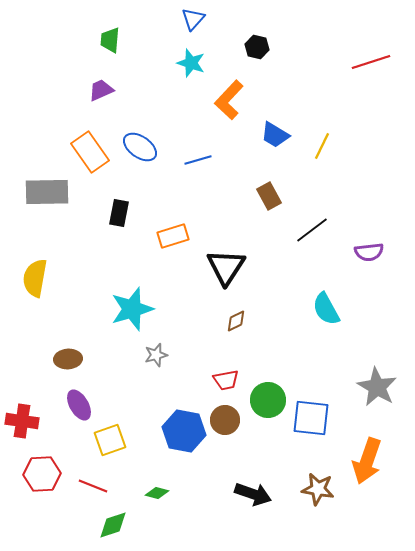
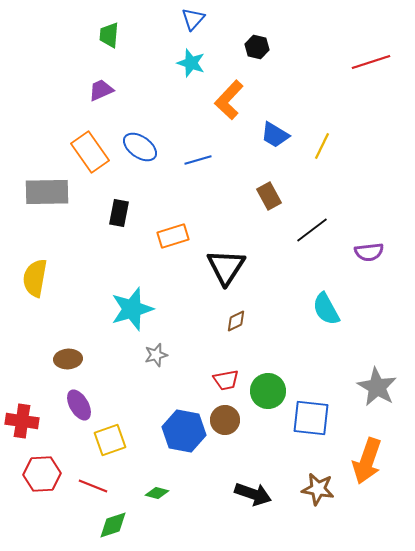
green trapezoid at (110, 40): moved 1 px left, 5 px up
green circle at (268, 400): moved 9 px up
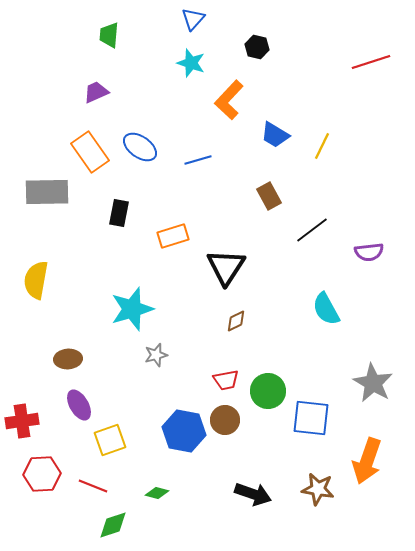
purple trapezoid at (101, 90): moved 5 px left, 2 px down
yellow semicircle at (35, 278): moved 1 px right, 2 px down
gray star at (377, 387): moved 4 px left, 4 px up
red cross at (22, 421): rotated 16 degrees counterclockwise
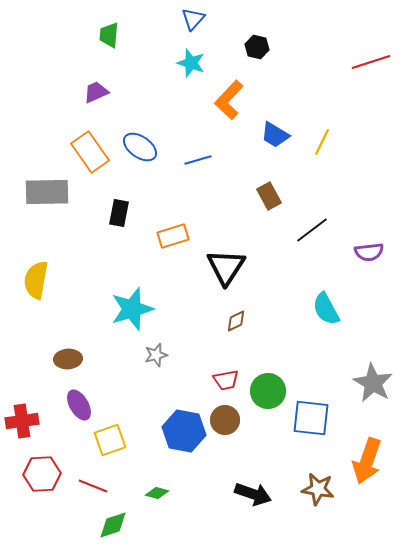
yellow line at (322, 146): moved 4 px up
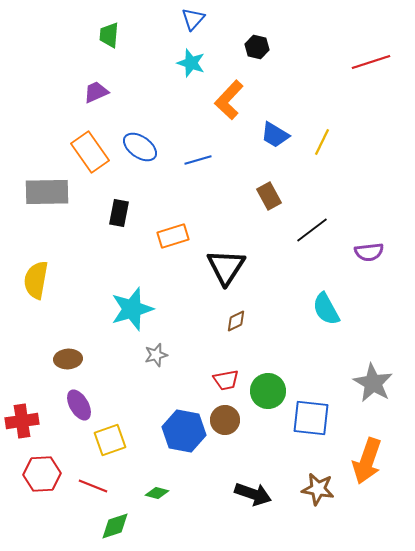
green diamond at (113, 525): moved 2 px right, 1 px down
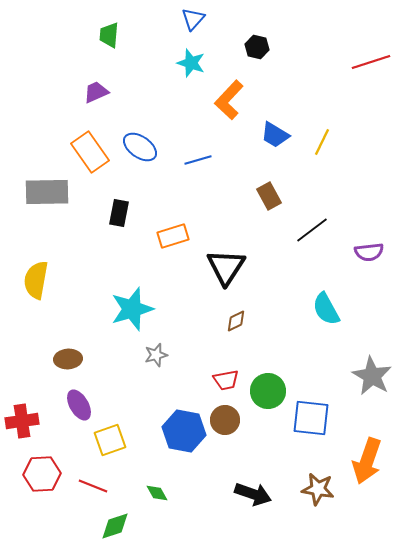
gray star at (373, 383): moved 1 px left, 7 px up
green diamond at (157, 493): rotated 45 degrees clockwise
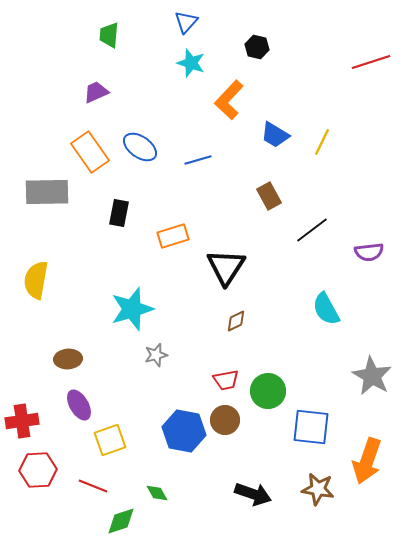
blue triangle at (193, 19): moved 7 px left, 3 px down
blue square at (311, 418): moved 9 px down
red hexagon at (42, 474): moved 4 px left, 4 px up
green diamond at (115, 526): moved 6 px right, 5 px up
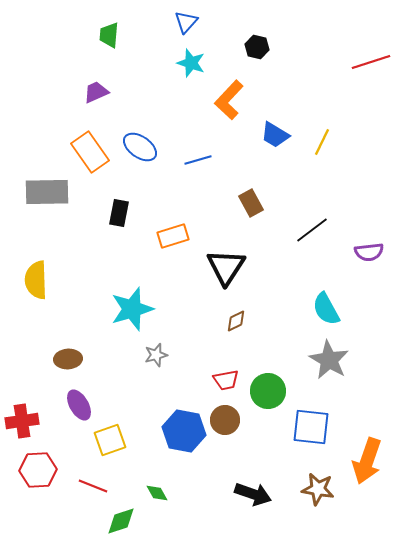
brown rectangle at (269, 196): moved 18 px left, 7 px down
yellow semicircle at (36, 280): rotated 12 degrees counterclockwise
gray star at (372, 376): moved 43 px left, 16 px up
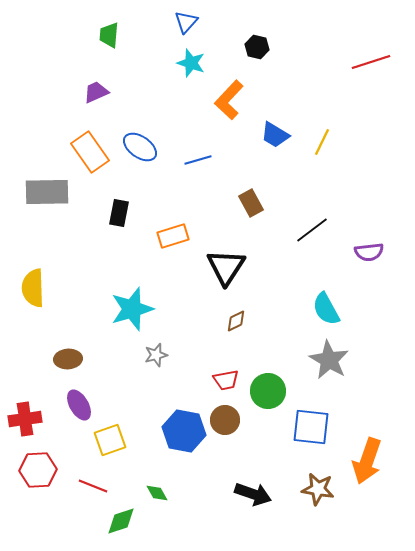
yellow semicircle at (36, 280): moved 3 px left, 8 px down
red cross at (22, 421): moved 3 px right, 2 px up
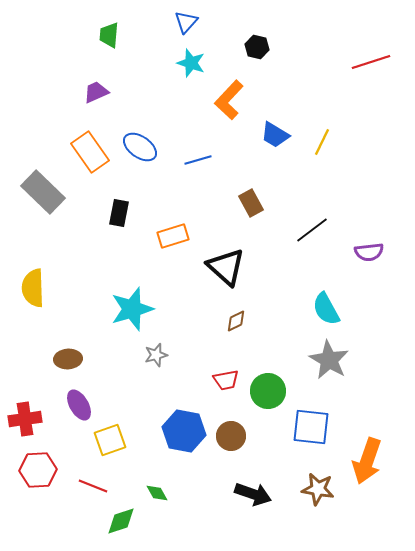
gray rectangle at (47, 192): moved 4 px left; rotated 45 degrees clockwise
black triangle at (226, 267): rotated 21 degrees counterclockwise
brown circle at (225, 420): moved 6 px right, 16 px down
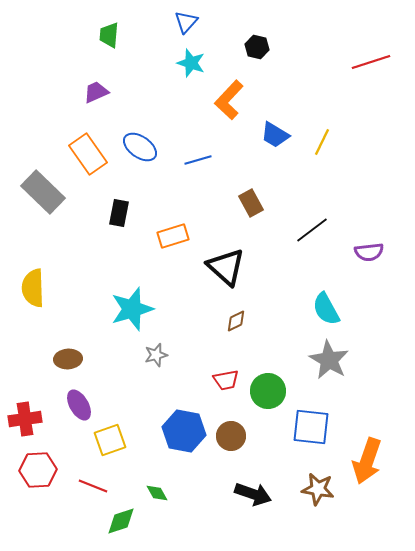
orange rectangle at (90, 152): moved 2 px left, 2 px down
